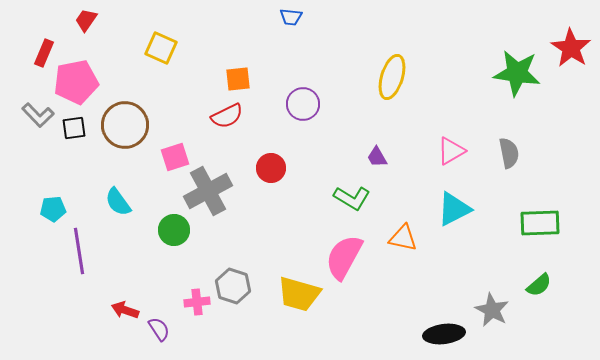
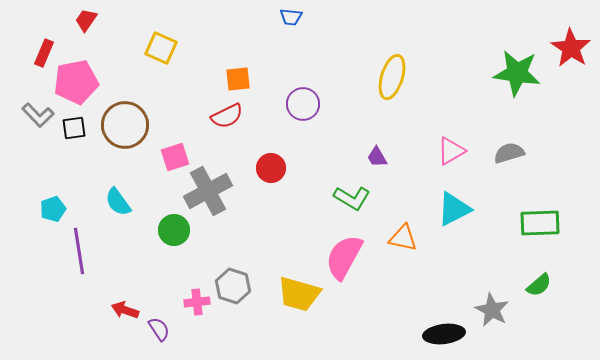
gray semicircle: rotated 96 degrees counterclockwise
cyan pentagon: rotated 15 degrees counterclockwise
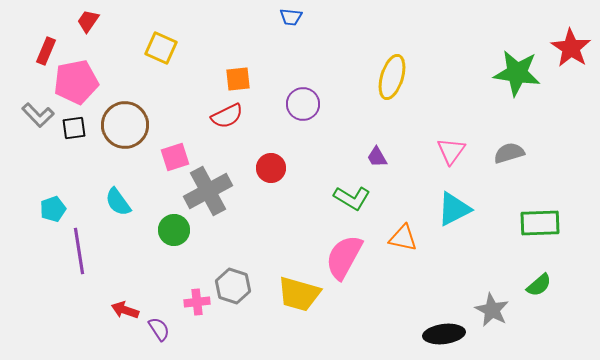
red trapezoid: moved 2 px right, 1 px down
red rectangle: moved 2 px right, 2 px up
pink triangle: rotated 24 degrees counterclockwise
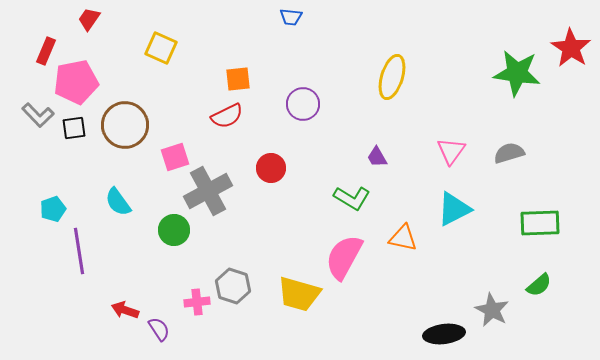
red trapezoid: moved 1 px right, 2 px up
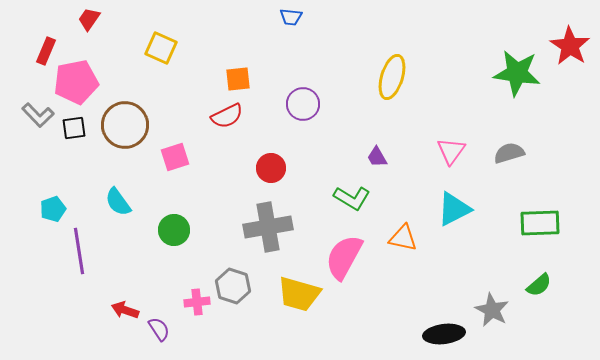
red star: moved 1 px left, 2 px up
gray cross: moved 60 px right, 36 px down; rotated 18 degrees clockwise
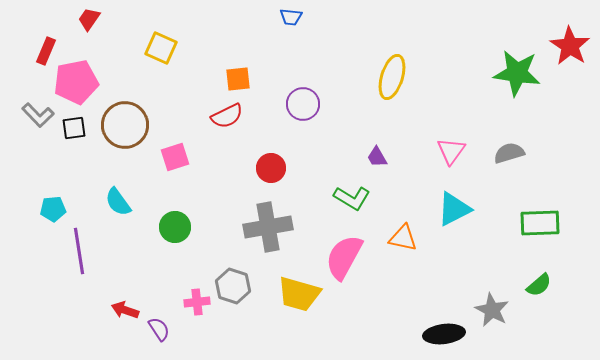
cyan pentagon: rotated 15 degrees clockwise
green circle: moved 1 px right, 3 px up
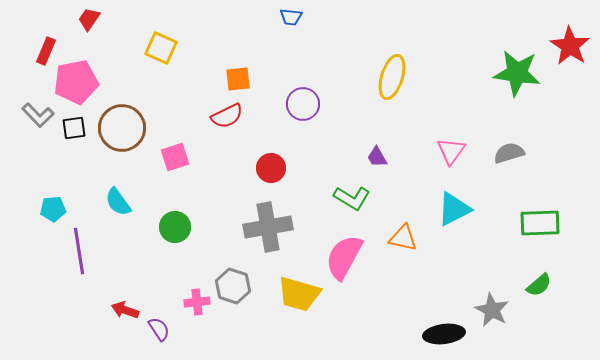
brown circle: moved 3 px left, 3 px down
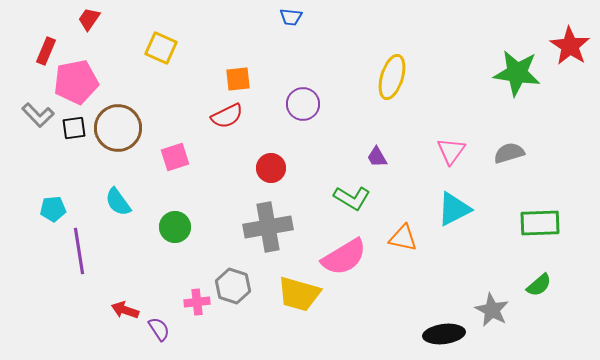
brown circle: moved 4 px left
pink semicircle: rotated 150 degrees counterclockwise
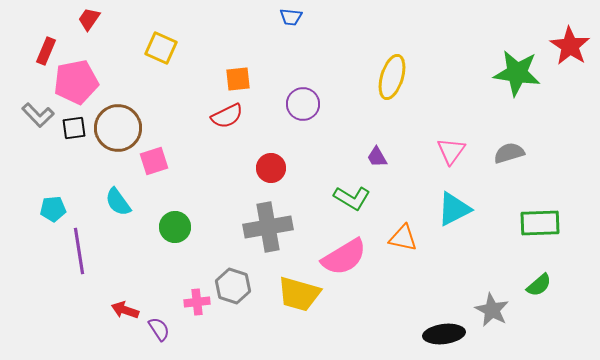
pink square: moved 21 px left, 4 px down
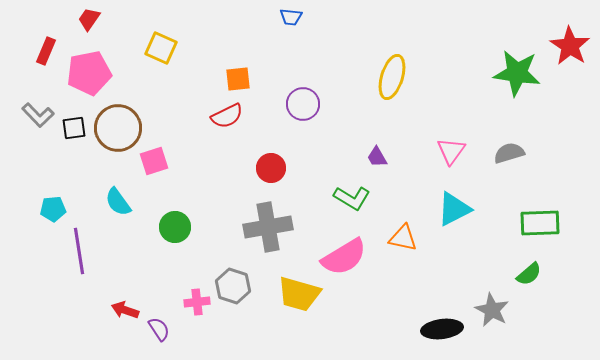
pink pentagon: moved 13 px right, 9 px up
green semicircle: moved 10 px left, 11 px up
black ellipse: moved 2 px left, 5 px up
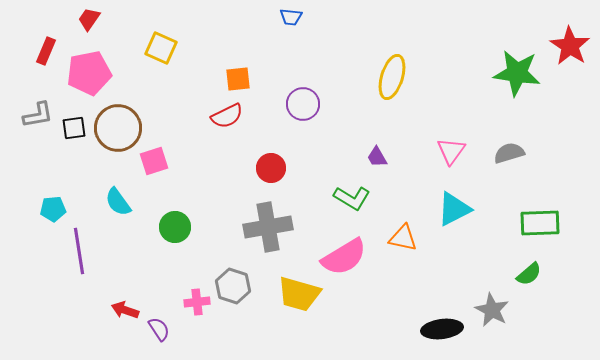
gray L-shape: rotated 56 degrees counterclockwise
